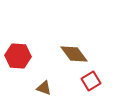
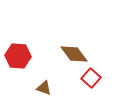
red square: moved 3 px up; rotated 18 degrees counterclockwise
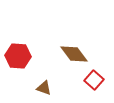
red square: moved 3 px right, 2 px down
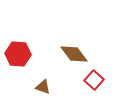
red hexagon: moved 2 px up
brown triangle: moved 1 px left, 1 px up
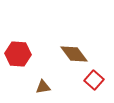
brown triangle: rotated 28 degrees counterclockwise
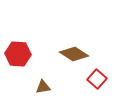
brown diamond: rotated 20 degrees counterclockwise
red square: moved 3 px right, 1 px up
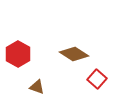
red hexagon: rotated 25 degrees clockwise
brown triangle: moved 6 px left; rotated 28 degrees clockwise
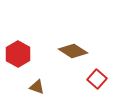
brown diamond: moved 1 px left, 3 px up
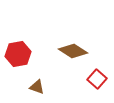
red hexagon: rotated 20 degrees clockwise
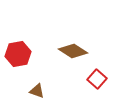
brown triangle: moved 4 px down
